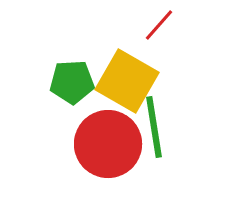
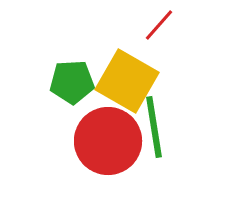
red circle: moved 3 px up
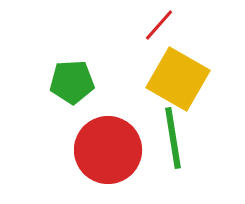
yellow square: moved 51 px right, 2 px up
green line: moved 19 px right, 11 px down
red circle: moved 9 px down
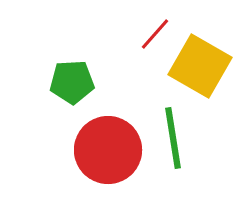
red line: moved 4 px left, 9 px down
yellow square: moved 22 px right, 13 px up
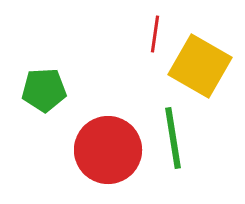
red line: rotated 33 degrees counterclockwise
green pentagon: moved 28 px left, 8 px down
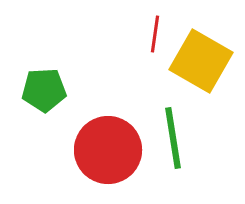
yellow square: moved 1 px right, 5 px up
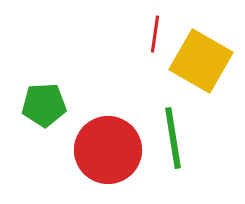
green pentagon: moved 15 px down
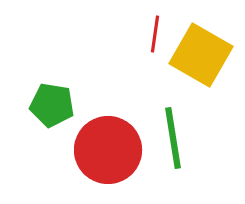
yellow square: moved 6 px up
green pentagon: moved 8 px right; rotated 12 degrees clockwise
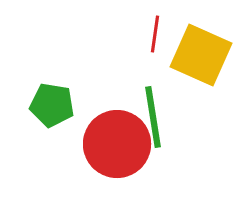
yellow square: rotated 6 degrees counterclockwise
green line: moved 20 px left, 21 px up
red circle: moved 9 px right, 6 px up
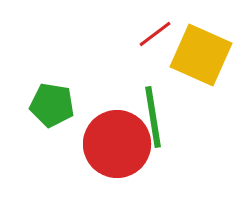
red line: rotated 45 degrees clockwise
